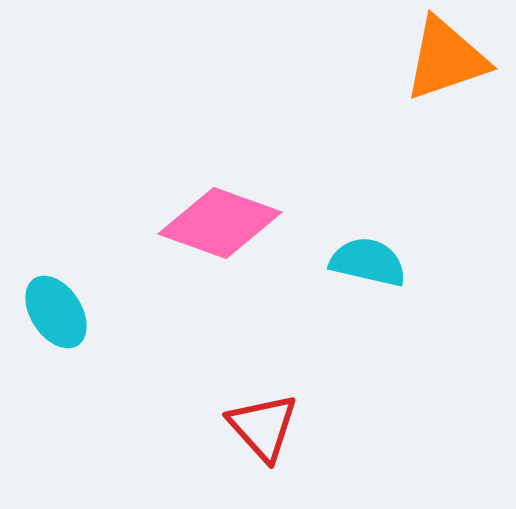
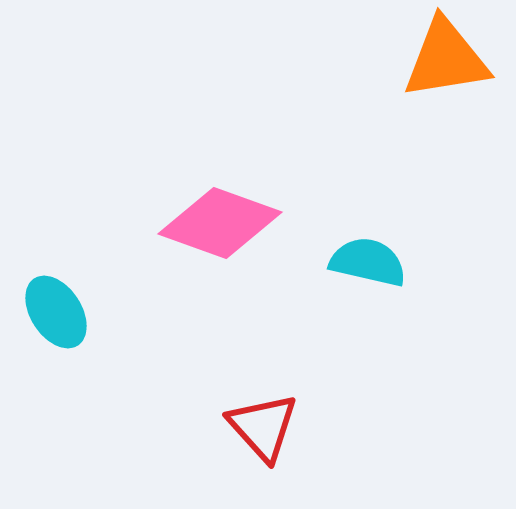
orange triangle: rotated 10 degrees clockwise
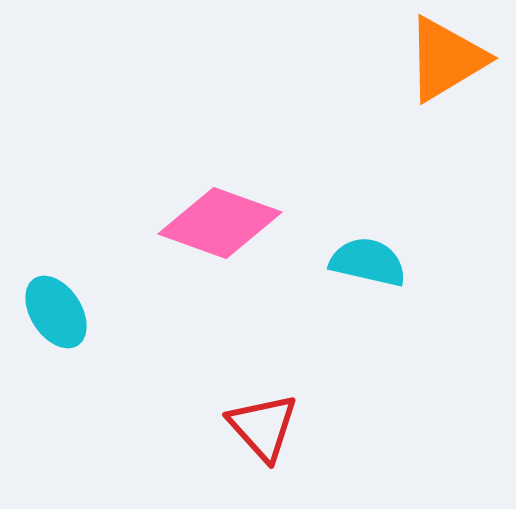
orange triangle: rotated 22 degrees counterclockwise
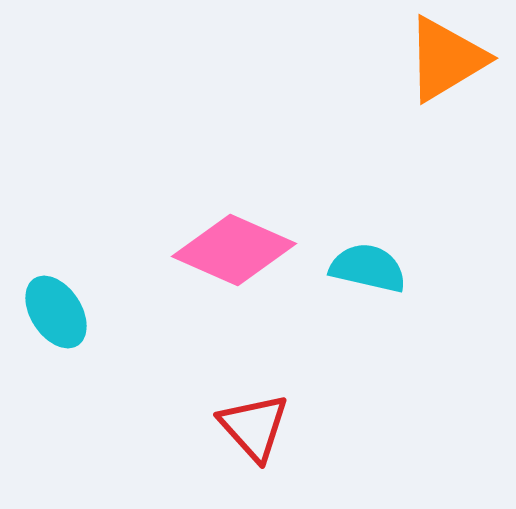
pink diamond: moved 14 px right, 27 px down; rotated 4 degrees clockwise
cyan semicircle: moved 6 px down
red triangle: moved 9 px left
